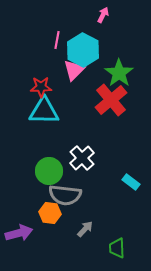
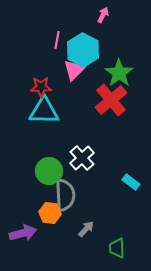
gray semicircle: rotated 100 degrees counterclockwise
gray arrow: moved 1 px right
purple arrow: moved 4 px right
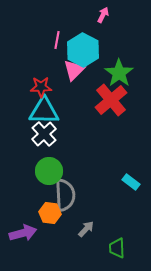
white cross: moved 38 px left, 24 px up
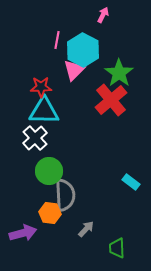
white cross: moved 9 px left, 4 px down
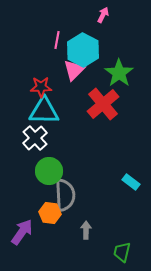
red cross: moved 8 px left, 4 px down
gray arrow: moved 1 px down; rotated 42 degrees counterclockwise
purple arrow: moved 1 px left, 1 px up; rotated 40 degrees counterclockwise
green trapezoid: moved 5 px right, 4 px down; rotated 15 degrees clockwise
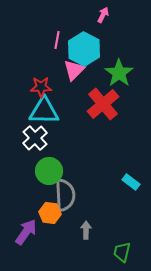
cyan hexagon: moved 1 px right, 1 px up
purple arrow: moved 4 px right
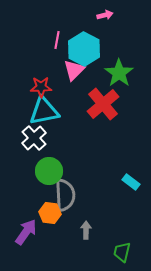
pink arrow: moved 2 px right; rotated 49 degrees clockwise
cyan triangle: rotated 12 degrees counterclockwise
white cross: moved 1 px left
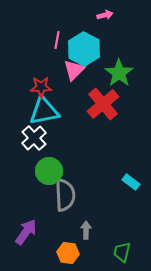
orange hexagon: moved 18 px right, 40 px down
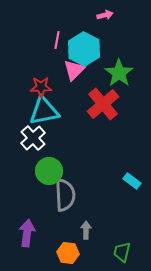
white cross: moved 1 px left
cyan rectangle: moved 1 px right, 1 px up
purple arrow: moved 1 px right, 1 px down; rotated 28 degrees counterclockwise
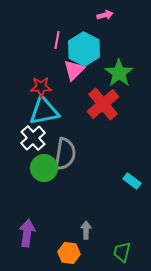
green circle: moved 5 px left, 3 px up
gray semicircle: moved 41 px up; rotated 12 degrees clockwise
orange hexagon: moved 1 px right
